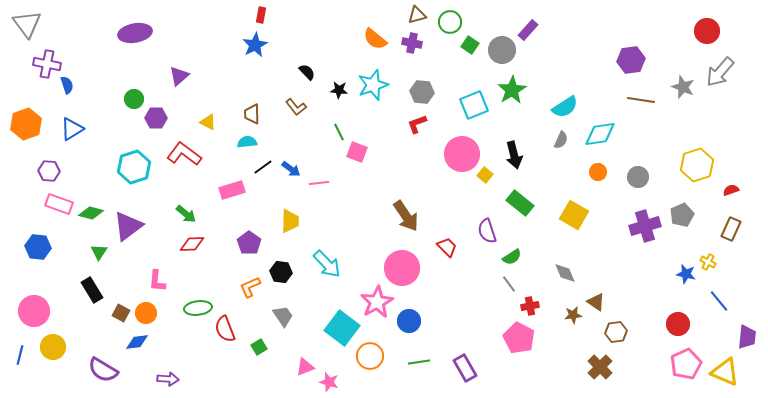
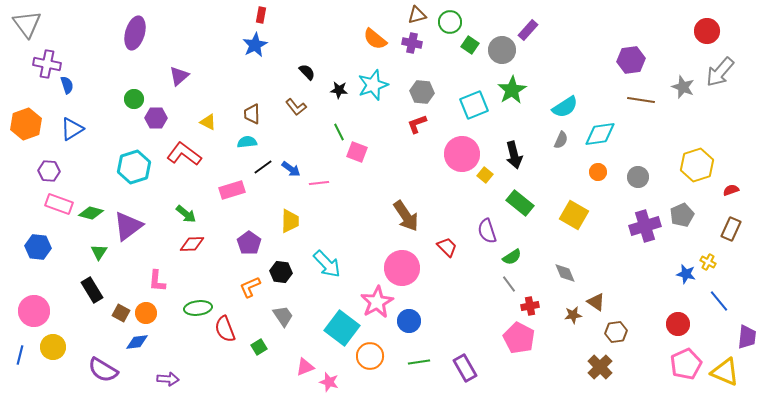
purple ellipse at (135, 33): rotated 64 degrees counterclockwise
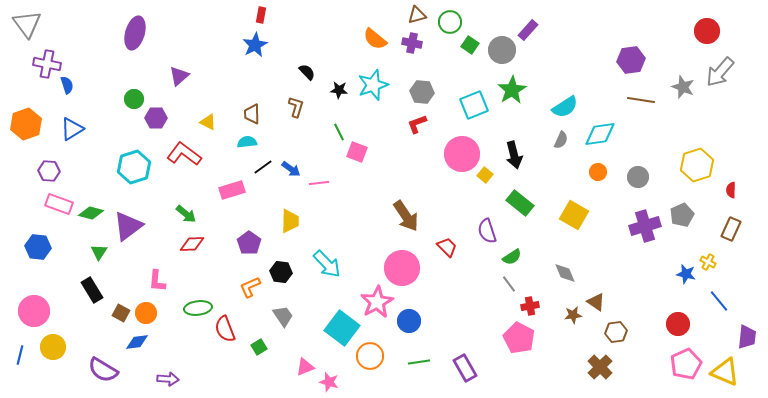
brown L-shape at (296, 107): rotated 125 degrees counterclockwise
red semicircle at (731, 190): rotated 70 degrees counterclockwise
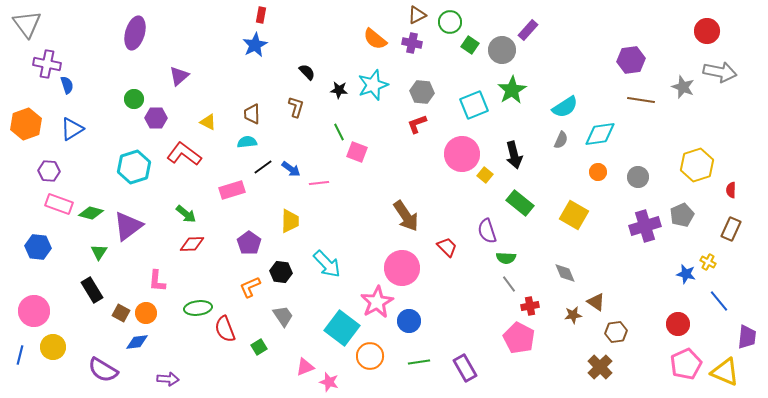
brown triangle at (417, 15): rotated 12 degrees counterclockwise
gray arrow at (720, 72): rotated 120 degrees counterclockwise
green semicircle at (512, 257): moved 6 px left, 1 px down; rotated 36 degrees clockwise
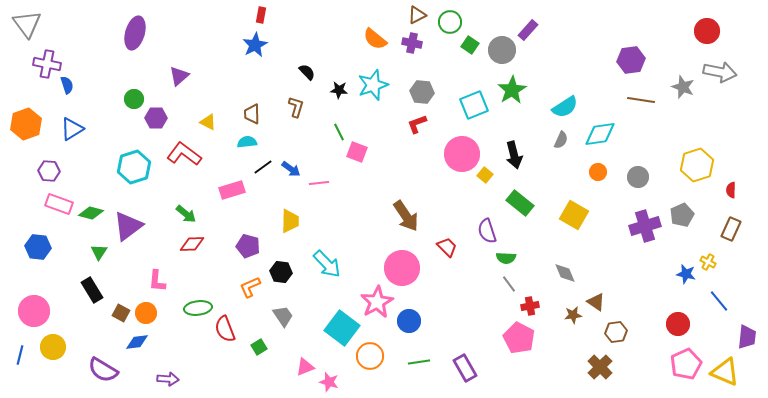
purple pentagon at (249, 243): moved 1 px left, 3 px down; rotated 20 degrees counterclockwise
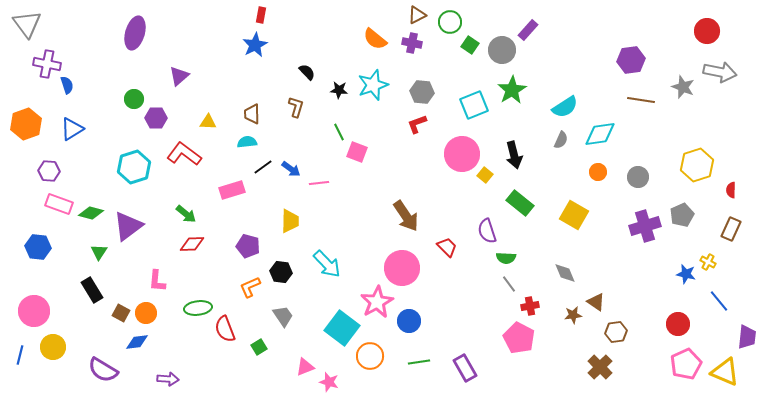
yellow triangle at (208, 122): rotated 24 degrees counterclockwise
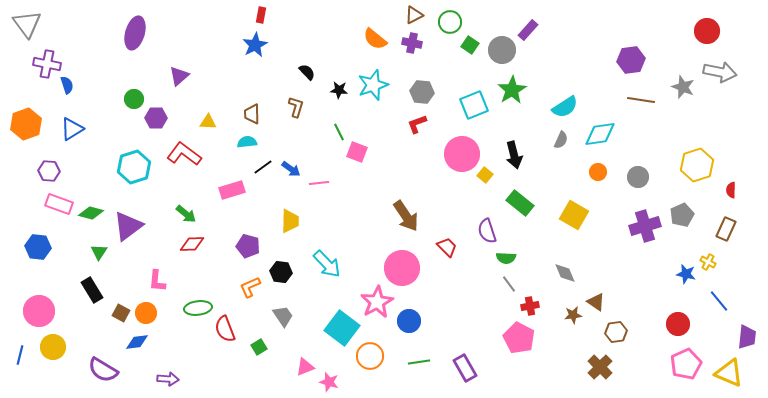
brown triangle at (417, 15): moved 3 px left
brown rectangle at (731, 229): moved 5 px left
pink circle at (34, 311): moved 5 px right
yellow triangle at (725, 372): moved 4 px right, 1 px down
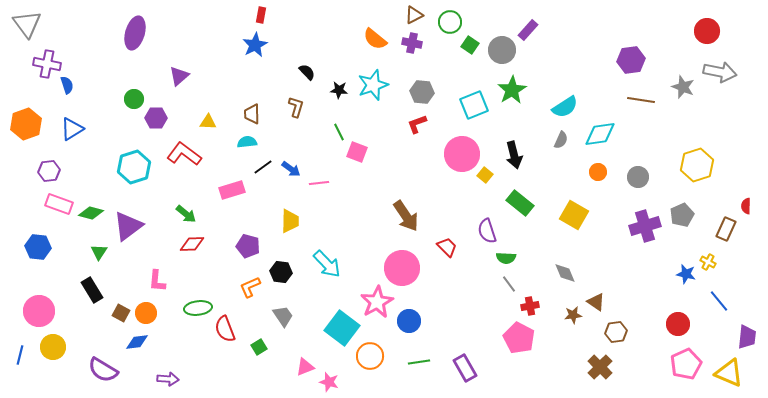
purple hexagon at (49, 171): rotated 10 degrees counterclockwise
red semicircle at (731, 190): moved 15 px right, 16 px down
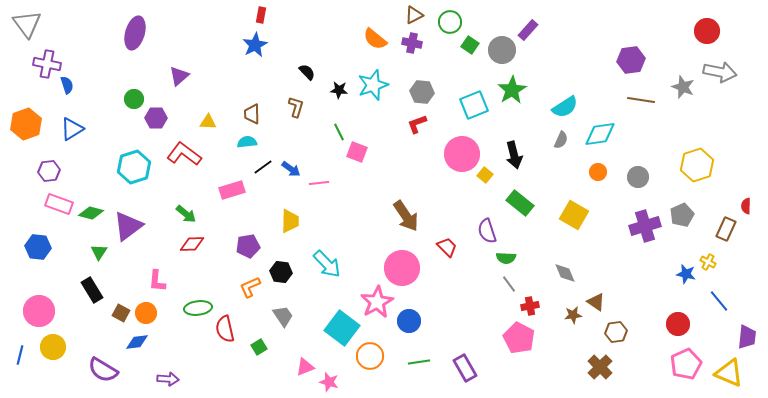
purple pentagon at (248, 246): rotated 25 degrees counterclockwise
red semicircle at (225, 329): rotated 8 degrees clockwise
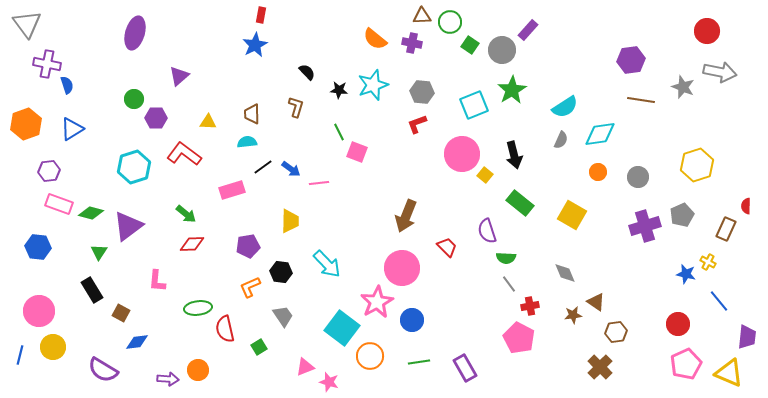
brown triangle at (414, 15): moved 8 px right, 1 px down; rotated 24 degrees clockwise
yellow square at (574, 215): moved 2 px left
brown arrow at (406, 216): rotated 56 degrees clockwise
orange circle at (146, 313): moved 52 px right, 57 px down
blue circle at (409, 321): moved 3 px right, 1 px up
